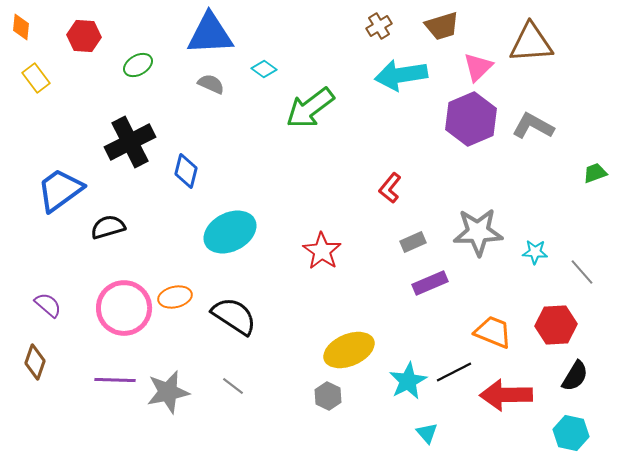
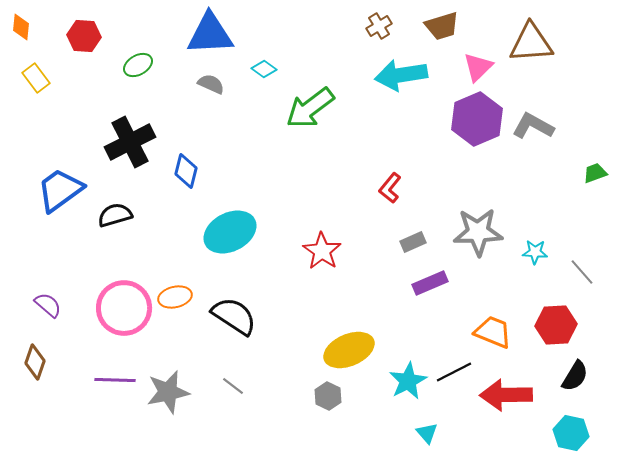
purple hexagon at (471, 119): moved 6 px right
black semicircle at (108, 227): moved 7 px right, 12 px up
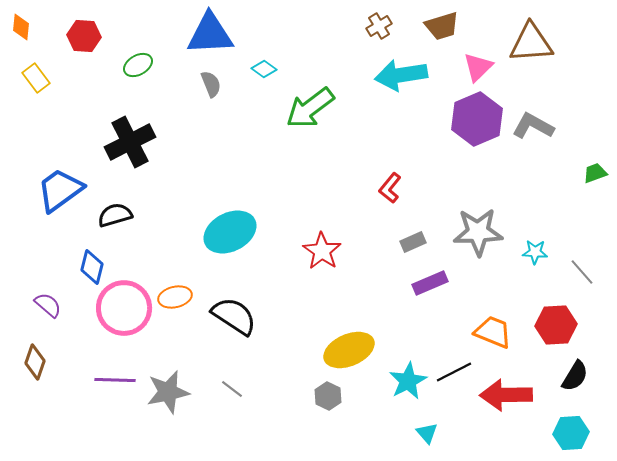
gray semicircle at (211, 84): rotated 44 degrees clockwise
blue diamond at (186, 171): moved 94 px left, 96 px down
gray line at (233, 386): moved 1 px left, 3 px down
cyan hexagon at (571, 433): rotated 16 degrees counterclockwise
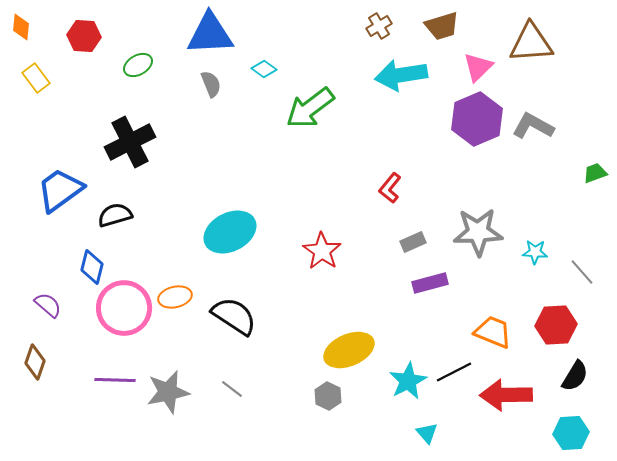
purple rectangle at (430, 283): rotated 8 degrees clockwise
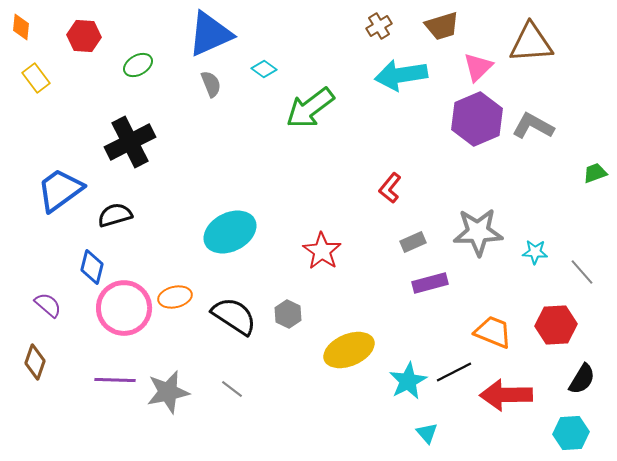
blue triangle at (210, 34): rotated 21 degrees counterclockwise
black semicircle at (575, 376): moved 7 px right, 3 px down
gray hexagon at (328, 396): moved 40 px left, 82 px up
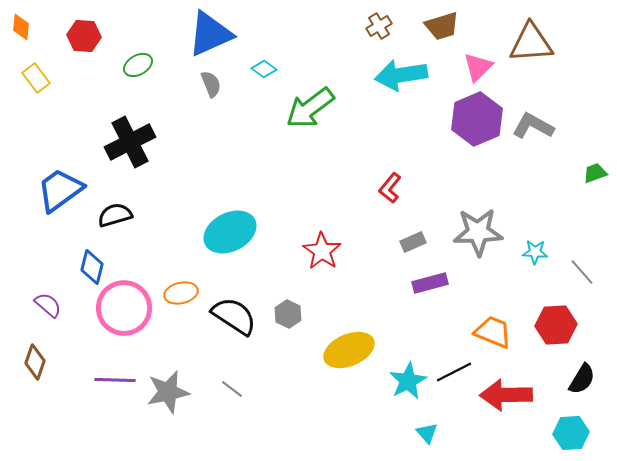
orange ellipse at (175, 297): moved 6 px right, 4 px up
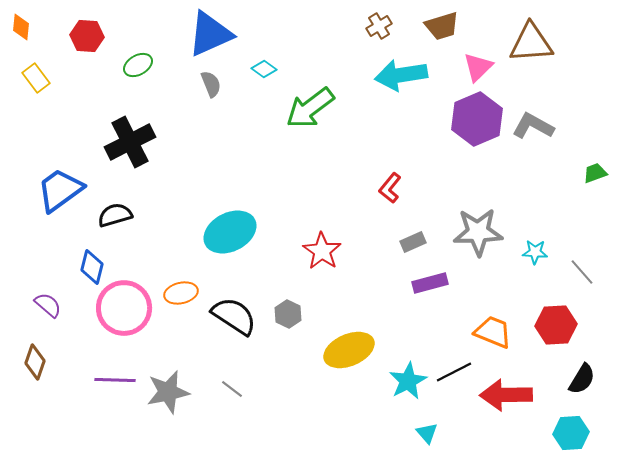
red hexagon at (84, 36): moved 3 px right
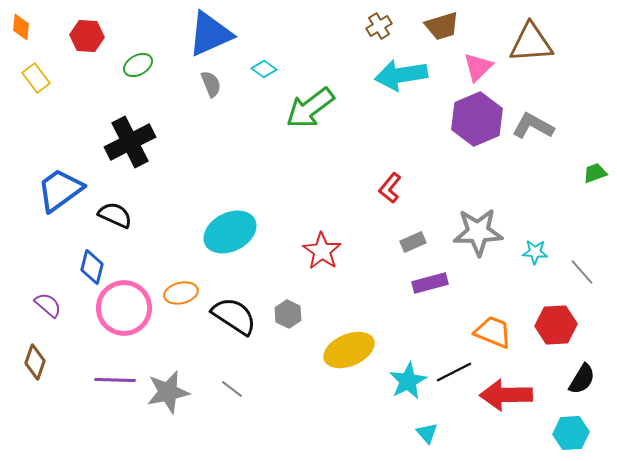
black semicircle at (115, 215): rotated 40 degrees clockwise
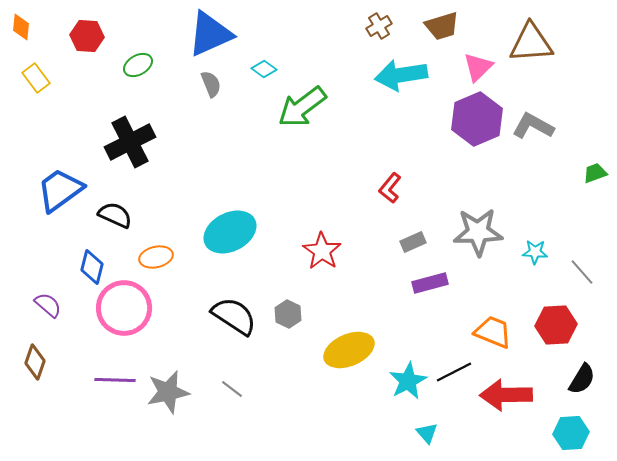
green arrow at (310, 108): moved 8 px left, 1 px up
orange ellipse at (181, 293): moved 25 px left, 36 px up
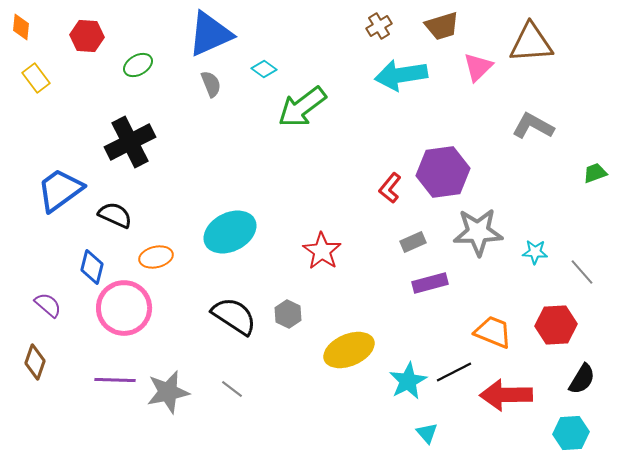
purple hexagon at (477, 119): moved 34 px left, 53 px down; rotated 15 degrees clockwise
